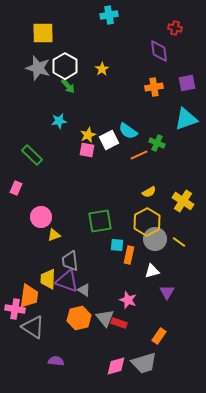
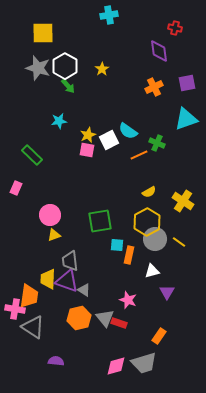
orange cross at (154, 87): rotated 18 degrees counterclockwise
pink circle at (41, 217): moved 9 px right, 2 px up
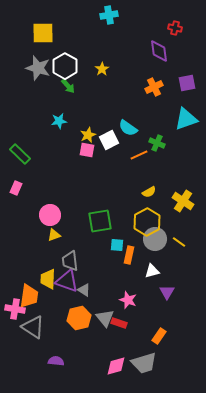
cyan semicircle at (128, 131): moved 3 px up
green rectangle at (32, 155): moved 12 px left, 1 px up
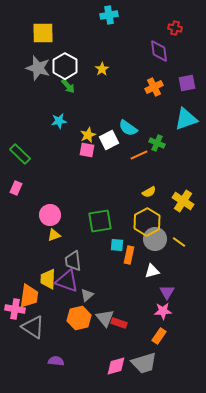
gray trapezoid at (70, 261): moved 3 px right
gray triangle at (84, 290): moved 3 px right, 5 px down; rotated 48 degrees clockwise
pink star at (128, 300): moved 35 px right, 11 px down; rotated 24 degrees counterclockwise
